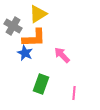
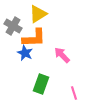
pink line: rotated 24 degrees counterclockwise
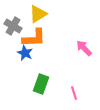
pink arrow: moved 22 px right, 7 px up
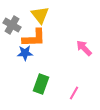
yellow triangle: moved 2 px right, 1 px down; rotated 36 degrees counterclockwise
gray cross: moved 1 px left, 1 px up
blue star: rotated 28 degrees counterclockwise
pink line: rotated 48 degrees clockwise
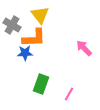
pink line: moved 5 px left, 1 px down
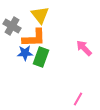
gray cross: moved 1 px down
green rectangle: moved 27 px up
pink line: moved 9 px right, 5 px down
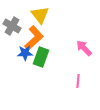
orange L-shape: rotated 40 degrees counterclockwise
pink line: moved 18 px up; rotated 24 degrees counterclockwise
